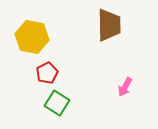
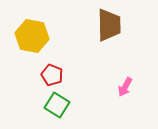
yellow hexagon: moved 1 px up
red pentagon: moved 5 px right, 2 px down; rotated 25 degrees counterclockwise
green square: moved 2 px down
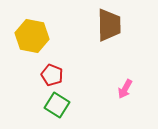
pink arrow: moved 2 px down
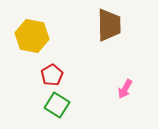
red pentagon: rotated 20 degrees clockwise
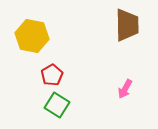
brown trapezoid: moved 18 px right
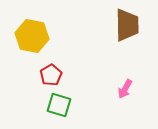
red pentagon: moved 1 px left
green square: moved 2 px right; rotated 15 degrees counterclockwise
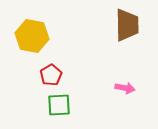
pink arrow: moved 1 px up; rotated 108 degrees counterclockwise
green square: rotated 20 degrees counterclockwise
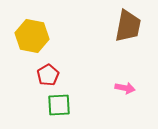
brown trapezoid: moved 1 px right, 1 px down; rotated 12 degrees clockwise
red pentagon: moved 3 px left
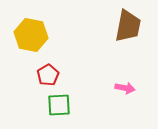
yellow hexagon: moved 1 px left, 1 px up
